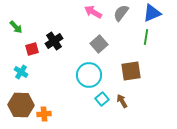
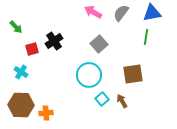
blue triangle: rotated 12 degrees clockwise
brown square: moved 2 px right, 3 px down
orange cross: moved 2 px right, 1 px up
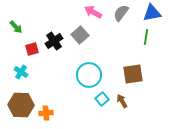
gray square: moved 19 px left, 9 px up
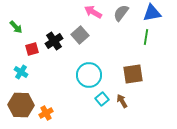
orange cross: rotated 24 degrees counterclockwise
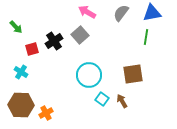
pink arrow: moved 6 px left
cyan square: rotated 16 degrees counterclockwise
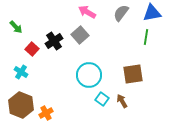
red square: rotated 32 degrees counterclockwise
brown hexagon: rotated 20 degrees clockwise
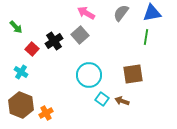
pink arrow: moved 1 px left, 1 px down
brown arrow: rotated 40 degrees counterclockwise
